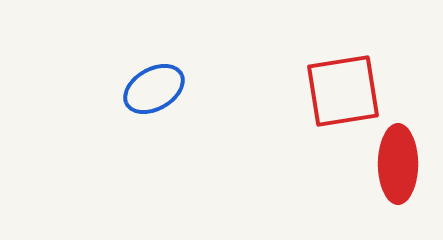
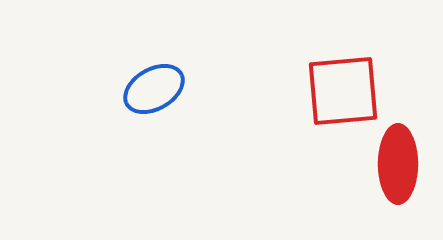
red square: rotated 4 degrees clockwise
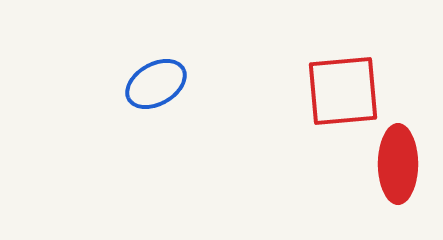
blue ellipse: moved 2 px right, 5 px up
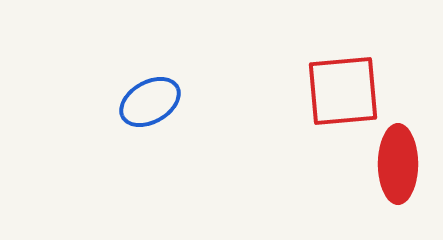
blue ellipse: moved 6 px left, 18 px down
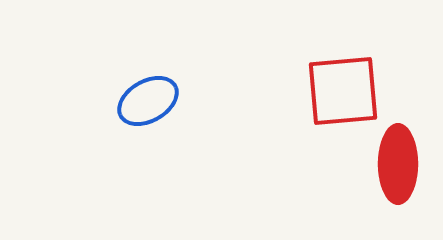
blue ellipse: moved 2 px left, 1 px up
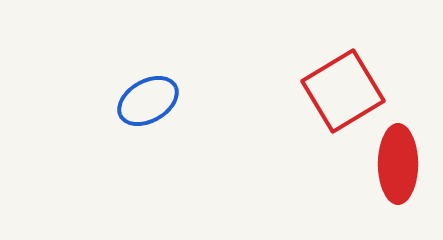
red square: rotated 26 degrees counterclockwise
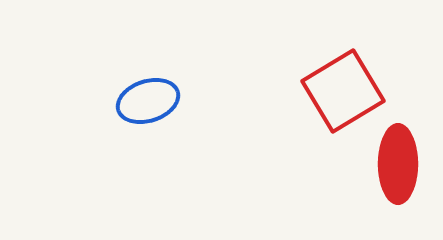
blue ellipse: rotated 12 degrees clockwise
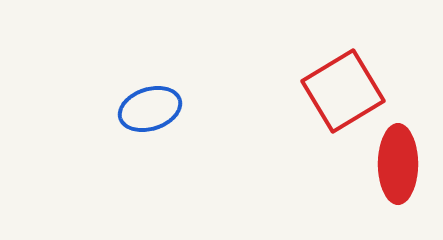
blue ellipse: moved 2 px right, 8 px down
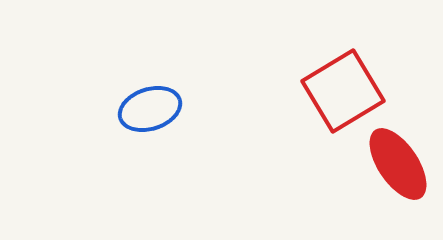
red ellipse: rotated 34 degrees counterclockwise
